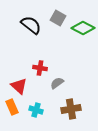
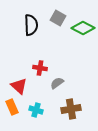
black semicircle: rotated 50 degrees clockwise
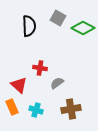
black semicircle: moved 2 px left, 1 px down
red triangle: moved 1 px up
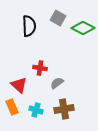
brown cross: moved 7 px left
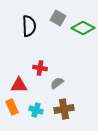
red triangle: rotated 42 degrees counterclockwise
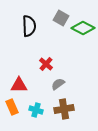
gray square: moved 3 px right
red cross: moved 6 px right, 4 px up; rotated 32 degrees clockwise
gray semicircle: moved 1 px right, 1 px down
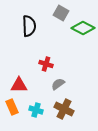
gray square: moved 5 px up
red cross: rotated 24 degrees counterclockwise
brown cross: rotated 36 degrees clockwise
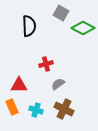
red cross: rotated 32 degrees counterclockwise
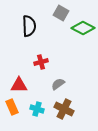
red cross: moved 5 px left, 2 px up
cyan cross: moved 1 px right, 1 px up
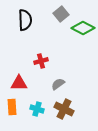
gray square: moved 1 px down; rotated 21 degrees clockwise
black semicircle: moved 4 px left, 6 px up
red cross: moved 1 px up
red triangle: moved 2 px up
orange rectangle: rotated 21 degrees clockwise
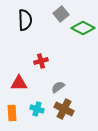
gray semicircle: moved 3 px down
orange rectangle: moved 6 px down
